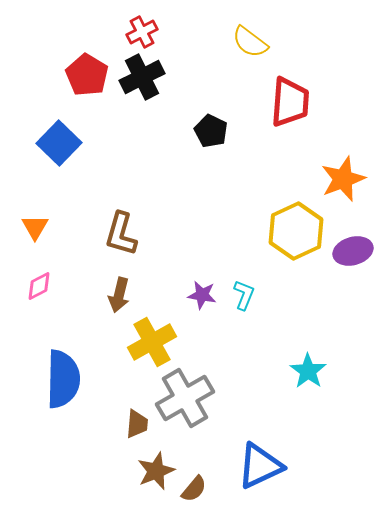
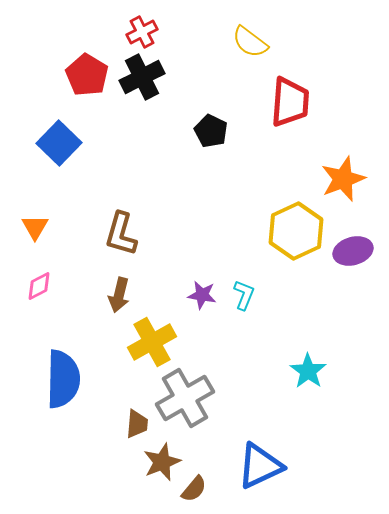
brown star: moved 6 px right, 9 px up
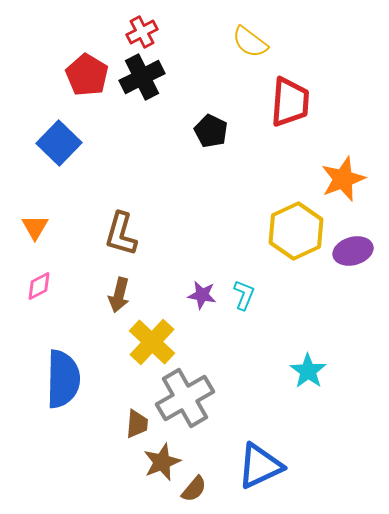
yellow cross: rotated 18 degrees counterclockwise
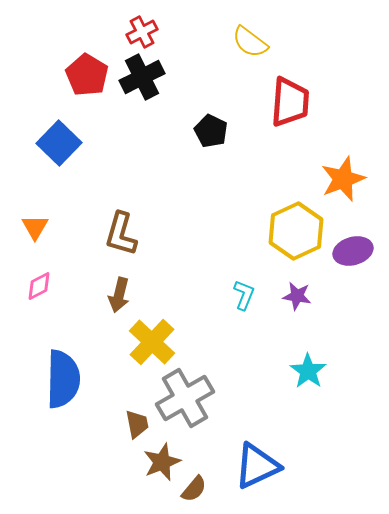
purple star: moved 95 px right, 1 px down
brown trapezoid: rotated 16 degrees counterclockwise
blue triangle: moved 3 px left
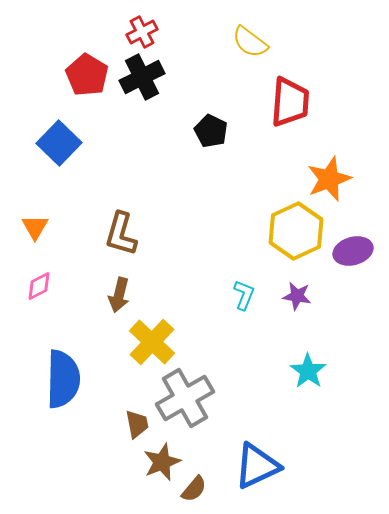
orange star: moved 14 px left
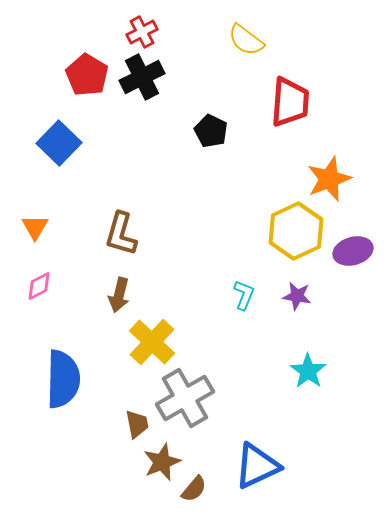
yellow semicircle: moved 4 px left, 2 px up
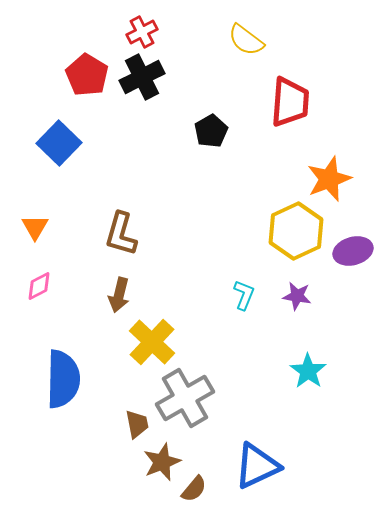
black pentagon: rotated 16 degrees clockwise
